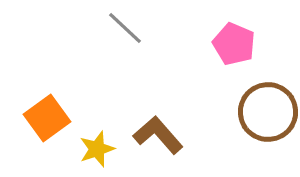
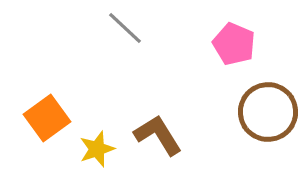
brown L-shape: rotated 9 degrees clockwise
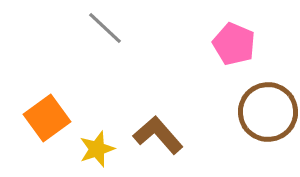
gray line: moved 20 px left
brown L-shape: rotated 9 degrees counterclockwise
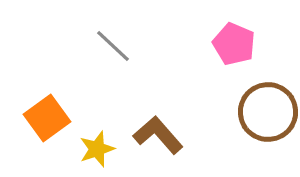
gray line: moved 8 px right, 18 px down
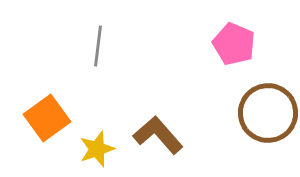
gray line: moved 15 px left; rotated 54 degrees clockwise
brown circle: moved 1 px down
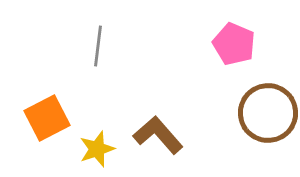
orange square: rotated 9 degrees clockwise
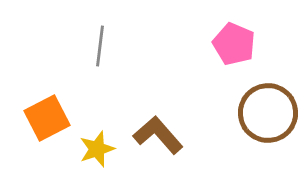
gray line: moved 2 px right
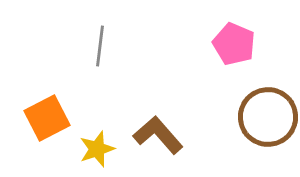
brown circle: moved 4 px down
